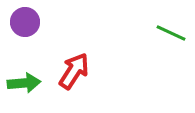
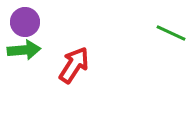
red arrow: moved 6 px up
green arrow: moved 33 px up
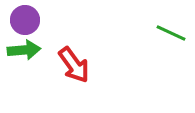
purple circle: moved 2 px up
red arrow: rotated 111 degrees clockwise
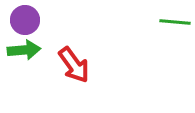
green line: moved 4 px right, 11 px up; rotated 20 degrees counterclockwise
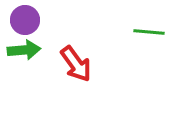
green line: moved 26 px left, 10 px down
red arrow: moved 2 px right, 1 px up
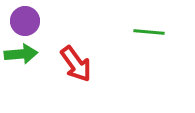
purple circle: moved 1 px down
green arrow: moved 3 px left, 4 px down
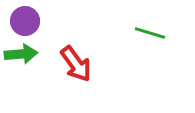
green line: moved 1 px right, 1 px down; rotated 12 degrees clockwise
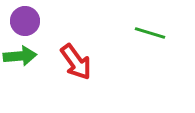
green arrow: moved 1 px left, 2 px down
red arrow: moved 2 px up
